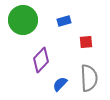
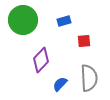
red square: moved 2 px left, 1 px up
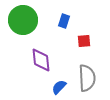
blue rectangle: rotated 56 degrees counterclockwise
purple diamond: rotated 50 degrees counterclockwise
gray semicircle: moved 2 px left
blue semicircle: moved 1 px left, 3 px down
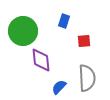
green circle: moved 11 px down
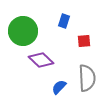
purple diamond: rotated 40 degrees counterclockwise
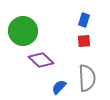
blue rectangle: moved 20 px right, 1 px up
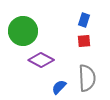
purple diamond: rotated 15 degrees counterclockwise
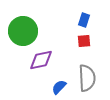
purple diamond: rotated 40 degrees counterclockwise
